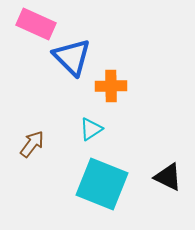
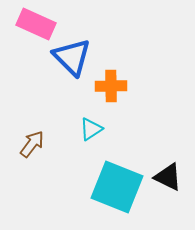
cyan square: moved 15 px right, 3 px down
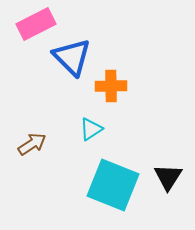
pink rectangle: rotated 51 degrees counterclockwise
brown arrow: rotated 20 degrees clockwise
black triangle: rotated 36 degrees clockwise
cyan square: moved 4 px left, 2 px up
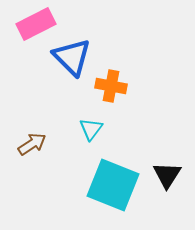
orange cross: rotated 12 degrees clockwise
cyan triangle: rotated 20 degrees counterclockwise
black triangle: moved 1 px left, 2 px up
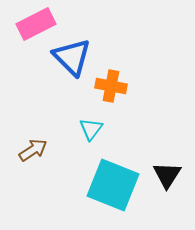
brown arrow: moved 1 px right, 6 px down
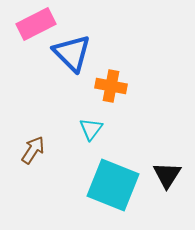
blue triangle: moved 4 px up
brown arrow: rotated 24 degrees counterclockwise
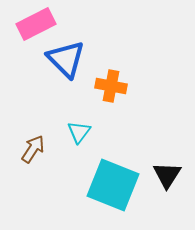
blue triangle: moved 6 px left, 6 px down
cyan triangle: moved 12 px left, 3 px down
brown arrow: moved 1 px up
